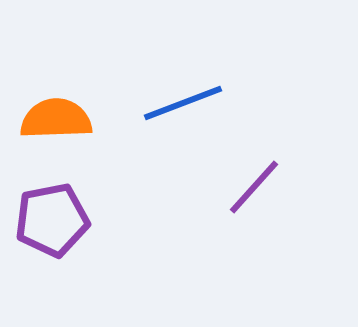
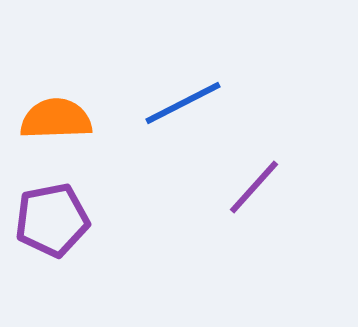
blue line: rotated 6 degrees counterclockwise
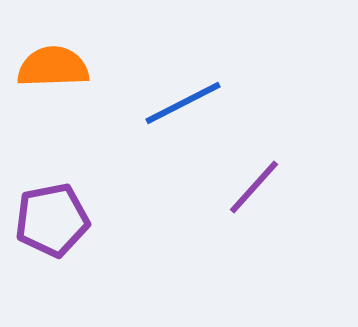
orange semicircle: moved 3 px left, 52 px up
